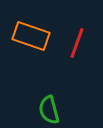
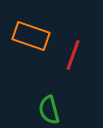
red line: moved 4 px left, 12 px down
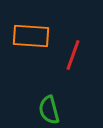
orange rectangle: rotated 15 degrees counterclockwise
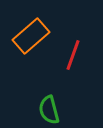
orange rectangle: rotated 45 degrees counterclockwise
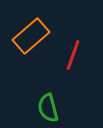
green semicircle: moved 1 px left, 2 px up
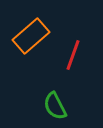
green semicircle: moved 7 px right, 2 px up; rotated 12 degrees counterclockwise
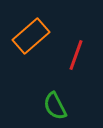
red line: moved 3 px right
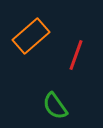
green semicircle: rotated 8 degrees counterclockwise
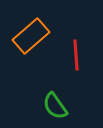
red line: rotated 24 degrees counterclockwise
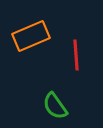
orange rectangle: rotated 18 degrees clockwise
